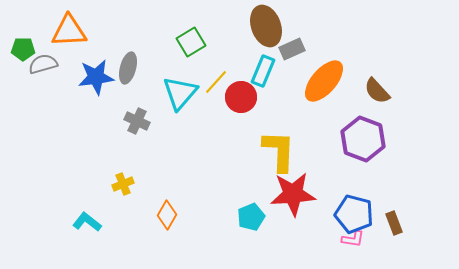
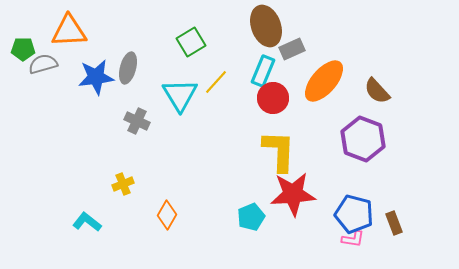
cyan triangle: moved 2 px down; rotated 12 degrees counterclockwise
red circle: moved 32 px right, 1 px down
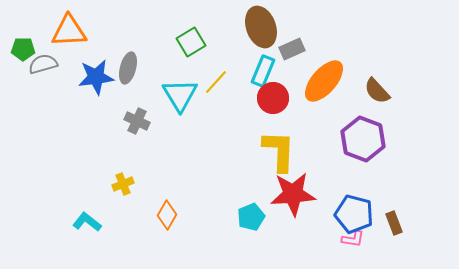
brown ellipse: moved 5 px left, 1 px down
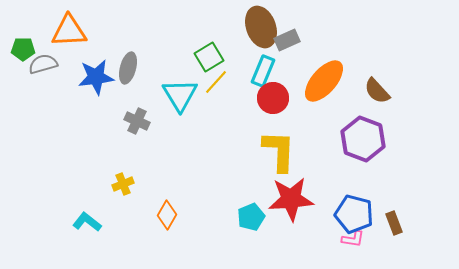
green square: moved 18 px right, 15 px down
gray rectangle: moved 5 px left, 9 px up
red star: moved 2 px left, 5 px down
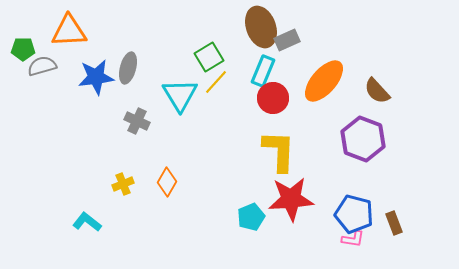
gray semicircle: moved 1 px left, 2 px down
orange diamond: moved 33 px up
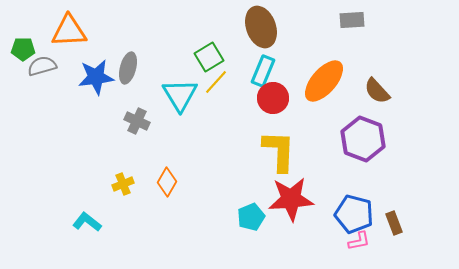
gray rectangle: moved 65 px right, 20 px up; rotated 20 degrees clockwise
pink L-shape: moved 6 px right, 2 px down; rotated 20 degrees counterclockwise
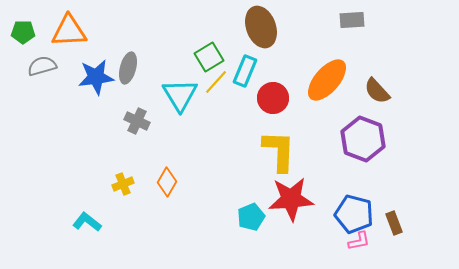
green pentagon: moved 17 px up
cyan rectangle: moved 18 px left
orange ellipse: moved 3 px right, 1 px up
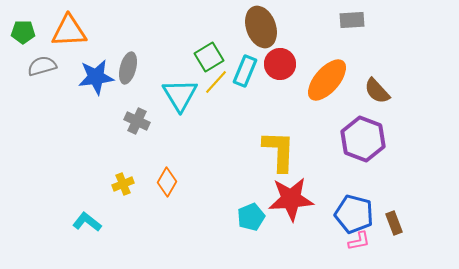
red circle: moved 7 px right, 34 px up
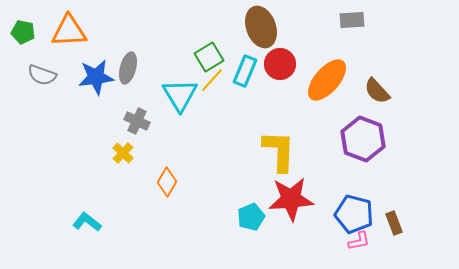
green pentagon: rotated 10 degrees clockwise
gray semicircle: moved 9 px down; rotated 144 degrees counterclockwise
yellow line: moved 4 px left, 2 px up
yellow cross: moved 31 px up; rotated 25 degrees counterclockwise
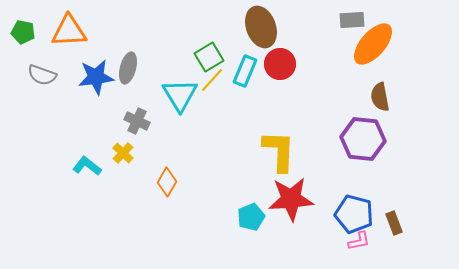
orange ellipse: moved 46 px right, 36 px up
brown semicircle: moved 3 px right, 6 px down; rotated 32 degrees clockwise
purple hexagon: rotated 15 degrees counterclockwise
cyan L-shape: moved 56 px up
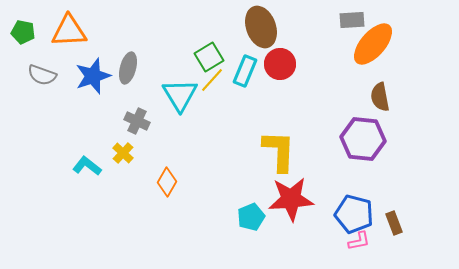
blue star: moved 3 px left, 1 px up; rotated 12 degrees counterclockwise
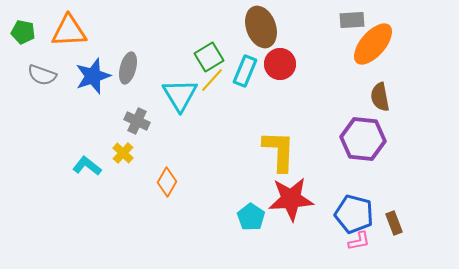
cyan pentagon: rotated 16 degrees counterclockwise
